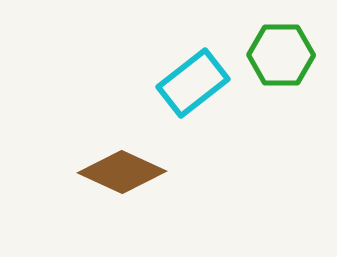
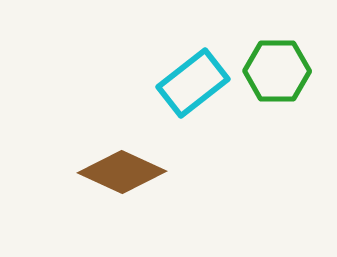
green hexagon: moved 4 px left, 16 px down
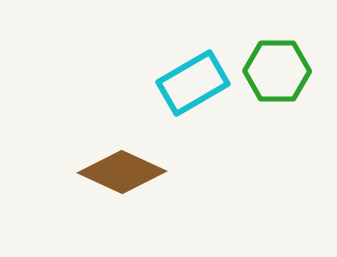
cyan rectangle: rotated 8 degrees clockwise
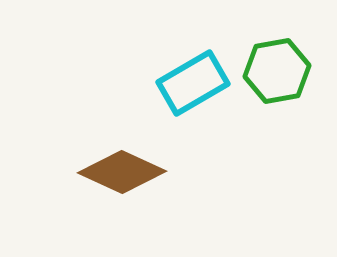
green hexagon: rotated 10 degrees counterclockwise
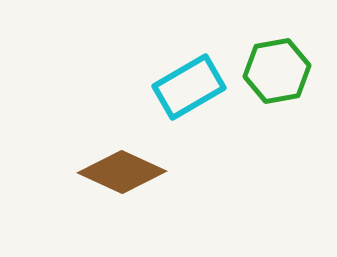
cyan rectangle: moved 4 px left, 4 px down
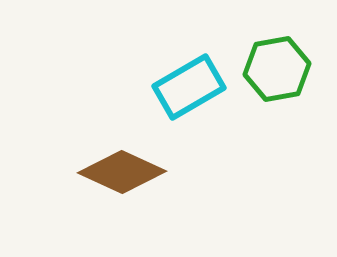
green hexagon: moved 2 px up
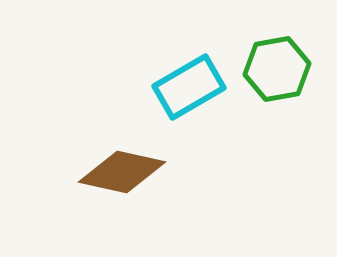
brown diamond: rotated 12 degrees counterclockwise
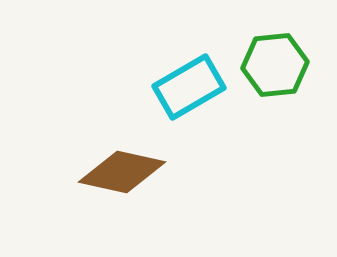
green hexagon: moved 2 px left, 4 px up; rotated 4 degrees clockwise
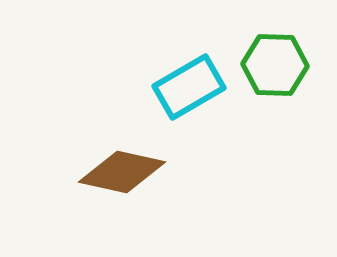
green hexagon: rotated 8 degrees clockwise
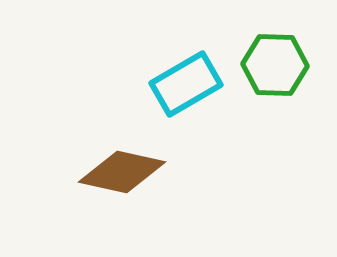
cyan rectangle: moved 3 px left, 3 px up
